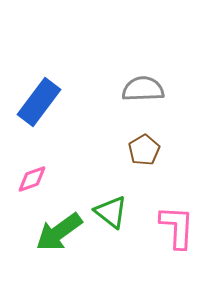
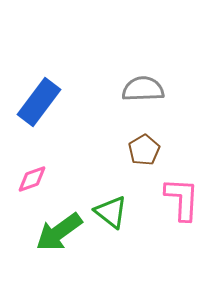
pink L-shape: moved 5 px right, 28 px up
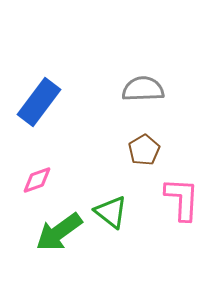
pink diamond: moved 5 px right, 1 px down
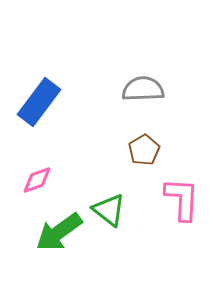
green triangle: moved 2 px left, 2 px up
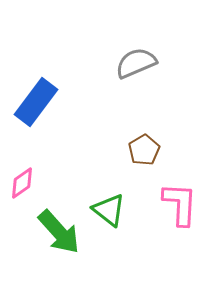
gray semicircle: moved 7 px left, 26 px up; rotated 21 degrees counterclockwise
blue rectangle: moved 3 px left
pink diamond: moved 15 px left, 3 px down; rotated 16 degrees counterclockwise
pink L-shape: moved 2 px left, 5 px down
green arrow: rotated 96 degrees counterclockwise
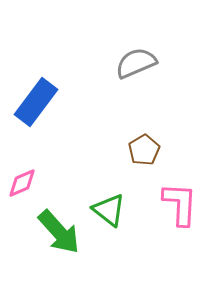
pink diamond: rotated 12 degrees clockwise
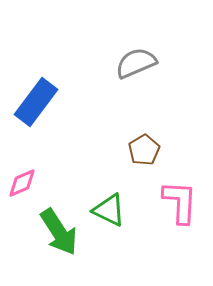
pink L-shape: moved 2 px up
green triangle: rotated 12 degrees counterclockwise
green arrow: rotated 9 degrees clockwise
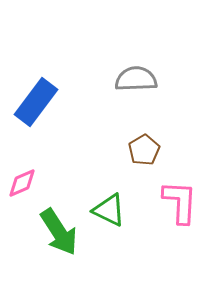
gray semicircle: moved 16 px down; rotated 21 degrees clockwise
